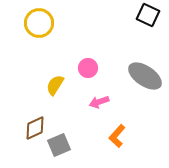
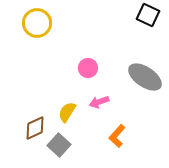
yellow circle: moved 2 px left
gray ellipse: moved 1 px down
yellow semicircle: moved 12 px right, 27 px down
gray square: rotated 25 degrees counterclockwise
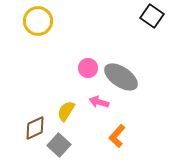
black square: moved 4 px right, 1 px down; rotated 10 degrees clockwise
yellow circle: moved 1 px right, 2 px up
gray ellipse: moved 24 px left
pink arrow: rotated 36 degrees clockwise
yellow semicircle: moved 1 px left, 1 px up
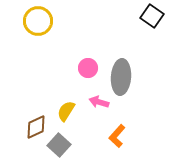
gray ellipse: rotated 60 degrees clockwise
brown diamond: moved 1 px right, 1 px up
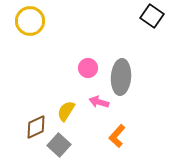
yellow circle: moved 8 px left
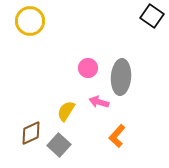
brown diamond: moved 5 px left, 6 px down
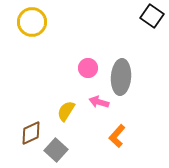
yellow circle: moved 2 px right, 1 px down
gray square: moved 3 px left, 5 px down
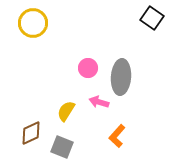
black square: moved 2 px down
yellow circle: moved 1 px right, 1 px down
gray square: moved 6 px right, 3 px up; rotated 20 degrees counterclockwise
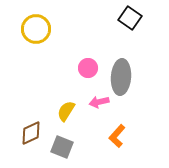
black square: moved 22 px left
yellow circle: moved 3 px right, 6 px down
pink arrow: rotated 30 degrees counterclockwise
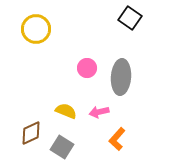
pink circle: moved 1 px left
pink arrow: moved 10 px down
yellow semicircle: rotated 80 degrees clockwise
orange L-shape: moved 3 px down
gray square: rotated 10 degrees clockwise
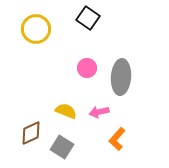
black square: moved 42 px left
